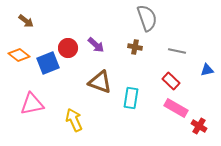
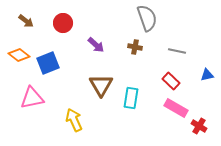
red circle: moved 5 px left, 25 px up
blue triangle: moved 5 px down
brown triangle: moved 1 px right, 3 px down; rotated 40 degrees clockwise
pink triangle: moved 6 px up
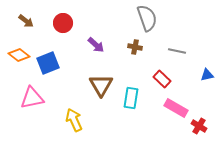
red rectangle: moved 9 px left, 2 px up
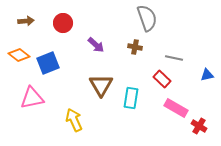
brown arrow: rotated 42 degrees counterclockwise
gray line: moved 3 px left, 7 px down
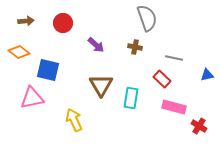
orange diamond: moved 3 px up
blue square: moved 7 px down; rotated 35 degrees clockwise
pink rectangle: moved 2 px left, 1 px up; rotated 15 degrees counterclockwise
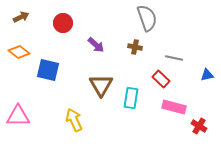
brown arrow: moved 5 px left, 4 px up; rotated 21 degrees counterclockwise
red rectangle: moved 1 px left
pink triangle: moved 14 px left, 18 px down; rotated 10 degrees clockwise
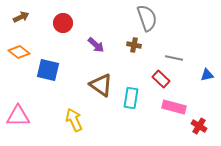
brown cross: moved 1 px left, 2 px up
brown triangle: rotated 25 degrees counterclockwise
